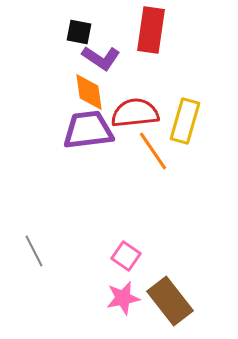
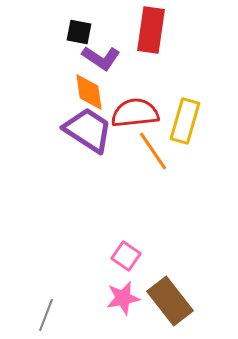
purple trapezoid: rotated 40 degrees clockwise
gray line: moved 12 px right, 64 px down; rotated 48 degrees clockwise
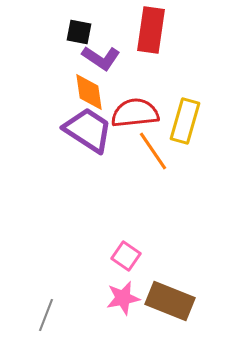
brown rectangle: rotated 30 degrees counterclockwise
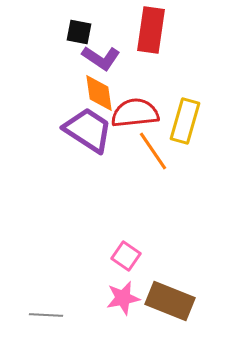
orange diamond: moved 10 px right, 1 px down
gray line: rotated 72 degrees clockwise
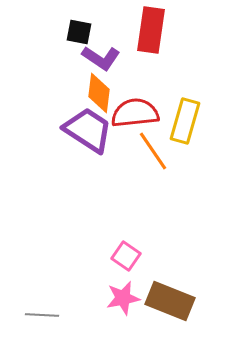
orange diamond: rotated 15 degrees clockwise
gray line: moved 4 px left
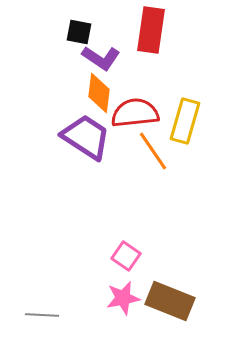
purple trapezoid: moved 2 px left, 7 px down
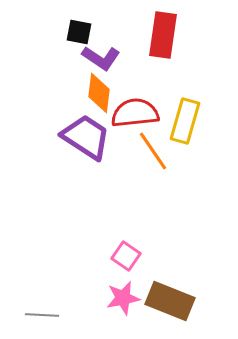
red rectangle: moved 12 px right, 5 px down
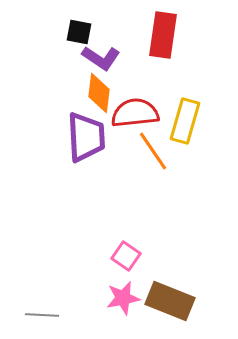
purple trapezoid: rotated 54 degrees clockwise
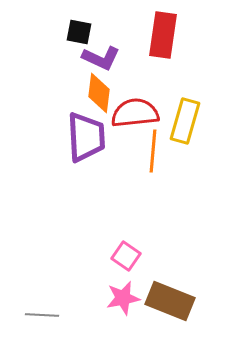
purple L-shape: rotated 9 degrees counterclockwise
orange line: rotated 39 degrees clockwise
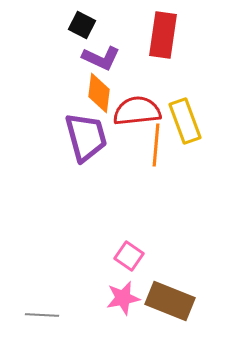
black square: moved 3 px right, 7 px up; rotated 16 degrees clockwise
red semicircle: moved 2 px right, 2 px up
yellow rectangle: rotated 36 degrees counterclockwise
purple trapezoid: rotated 12 degrees counterclockwise
orange line: moved 3 px right, 6 px up
pink square: moved 3 px right
